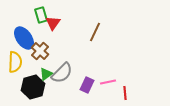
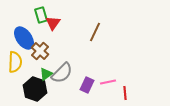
black hexagon: moved 2 px right, 2 px down; rotated 25 degrees counterclockwise
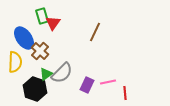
green rectangle: moved 1 px right, 1 px down
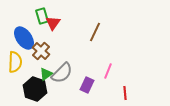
brown cross: moved 1 px right
pink line: moved 11 px up; rotated 56 degrees counterclockwise
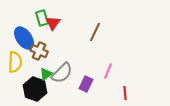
green rectangle: moved 2 px down
brown cross: moved 2 px left; rotated 18 degrees counterclockwise
purple rectangle: moved 1 px left, 1 px up
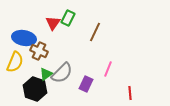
green rectangle: moved 26 px right; rotated 42 degrees clockwise
blue ellipse: rotated 45 degrees counterclockwise
yellow semicircle: rotated 20 degrees clockwise
pink line: moved 2 px up
red line: moved 5 px right
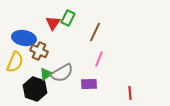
pink line: moved 9 px left, 10 px up
gray semicircle: rotated 15 degrees clockwise
purple rectangle: moved 3 px right; rotated 63 degrees clockwise
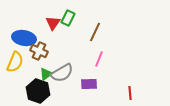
black hexagon: moved 3 px right, 2 px down
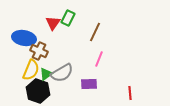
yellow semicircle: moved 16 px right, 8 px down
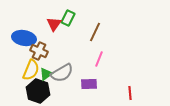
red triangle: moved 1 px right, 1 px down
